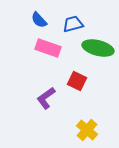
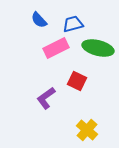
pink rectangle: moved 8 px right; rotated 45 degrees counterclockwise
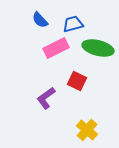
blue semicircle: moved 1 px right
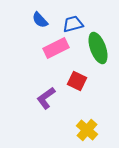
green ellipse: rotated 56 degrees clockwise
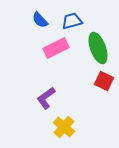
blue trapezoid: moved 1 px left, 3 px up
red square: moved 27 px right
yellow cross: moved 23 px left, 3 px up
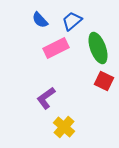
blue trapezoid: rotated 25 degrees counterclockwise
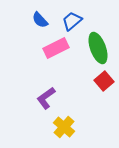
red square: rotated 24 degrees clockwise
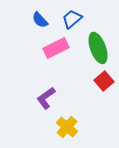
blue trapezoid: moved 2 px up
yellow cross: moved 3 px right
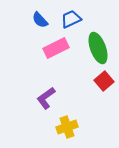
blue trapezoid: moved 1 px left; rotated 15 degrees clockwise
yellow cross: rotated 30 degrees clockwise
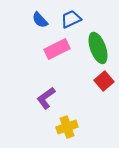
pink rectangle: moved 1 px right, 1 px down
